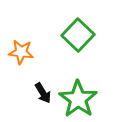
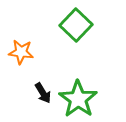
green square: moved 2 px left, 10 px up
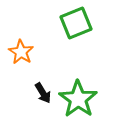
green square: moved 2 px up; rotated 24 degrees clockwise
orange star: rotated 25 degrees clockwise
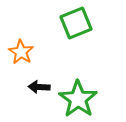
black arrow: moved 4 px left, 6 px up; rotated 125 degrees clockwise
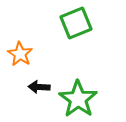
orange star: moved 1 px left, 2 px down
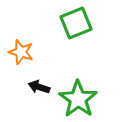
orange star: moved 1 px right, 2 px up; rotated 15 degrees counterclockwise
black arrow: rotated 15 degrees clockwise
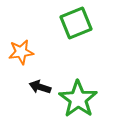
orange star: rotated 25 degrees counterclockwise
black arrow: moved 1 px right
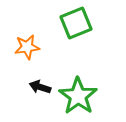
orange star: moved 6 px right, 5 px up
green star: moved 3 px up
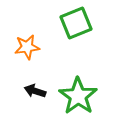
black arrow: moved 5 px left, 4 px down
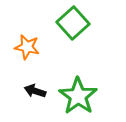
green square: moved 3 px left; rotated 20 degrees counterclockwise
orange star: rotated 20 degrees clockwise
